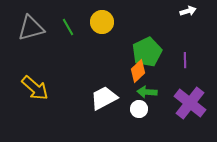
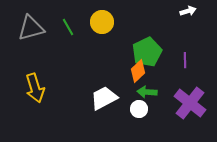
yellow arrow: rotated 32 degrees clockwise
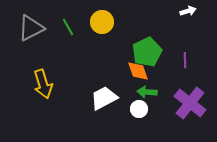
gray triangle: rotated 12 degrees counterclockwise
orange diamond: rotated 65 degrees counterclockwise
yellow arrow: moved 8 px right, 4 px up
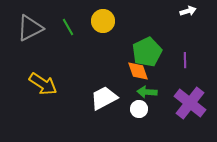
yellow circle: moved 1 px right, 1 px up
gray triangle: moved 1 px left
yellow arrow: rotated 40 degrees counterclockwise
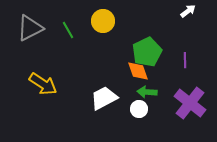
white arrow: rotated 21 degrees counterclockwise
green line: moved 3 px down
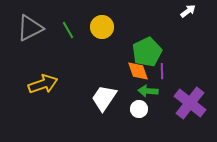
yellow circle: moved 1 px left, 6 px down
purple line: moved 23 px left, 11 px down
yellow arrow: rotated 52 degrees counterclockwise
green arrow: moved 1 px right, 1 px up
white trapezoid: rotated 28 degrees counterclockwise
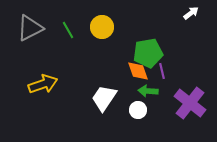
white arrow: moved 3 px right, 2 px down
green pentagon: moved 1 px right, 1 px down; rotated 16 degrees clockwise
purple line: rotated 14 degrees counterclockwise
white circle: moved 1 px left, 1 px down
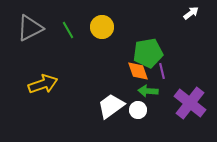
white trapezoid: moved 7 px right, 8 px down; rotated 20 degrees clockwise
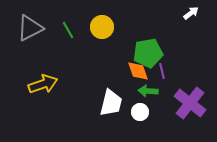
white trapezoid: moved 3 px up; rotated 140 degrees clockwise
white circle: moved 2 px right, 2 px down
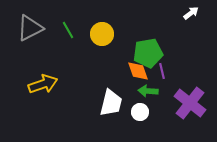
yellow circle: moved 7 px down
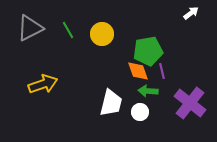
green pentagon: moved 2 px up
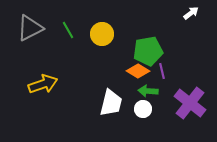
orange diamond: rotated 40 degrees counterclockwise
white circle: moved 3 px right, 3 px up
